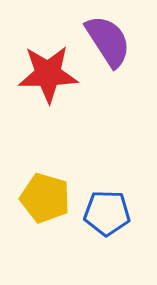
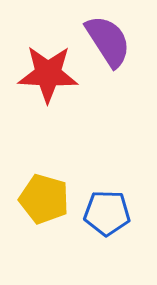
red star: rotated 4 degrees clockwise
yellow pentagon: moved 1 px left, 1 px down
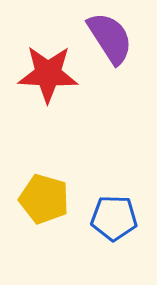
purple semicircle: moved 2 px right, 3 px up
blue pentagon: moved 7 px right, 5 px down
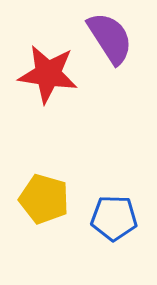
red star: rotated 6 degrees clockwise
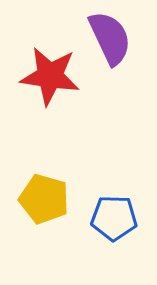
purple semicircle: rotated 8 degrees clockwise
red star: moved 2 px right, 2 px down
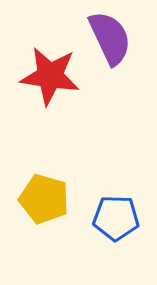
blue pentagon: moved 2 px right
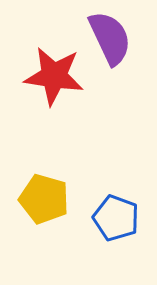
red star: moved 4 px right
blue pentagon: rotated 18 degrees clockwise
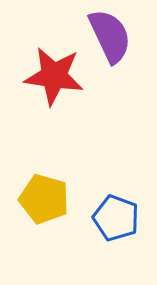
purple semicircle: moved 2 px up
